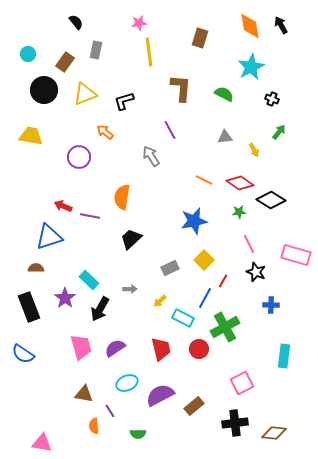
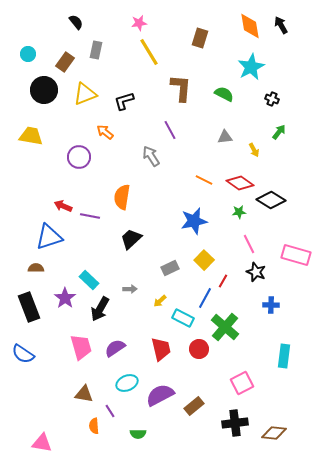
yellow line at (149, 52): rotated 24 degrees counterclockwise
green cross at (225, 327): rotated 20 degrees counterclockwise
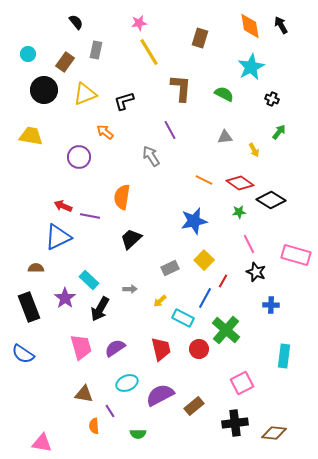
blue triangle at (49, 237): moved 9 px right; rotated 8 degrees counterclockwise
green cross at (225, 327): moved 1 px right, 3 px down
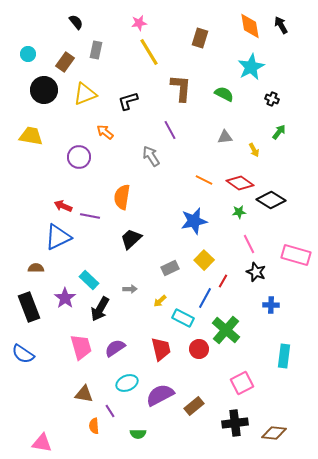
black L-shape at (124, 101): moved 4 px right
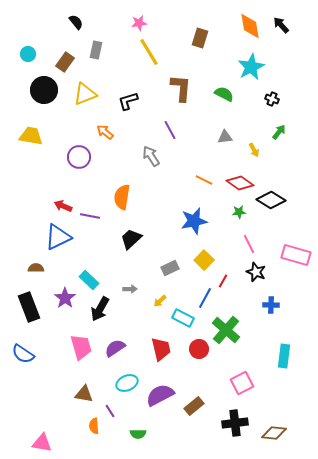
black arrow at (281, 25): rotated 12 degrees counterclockwise
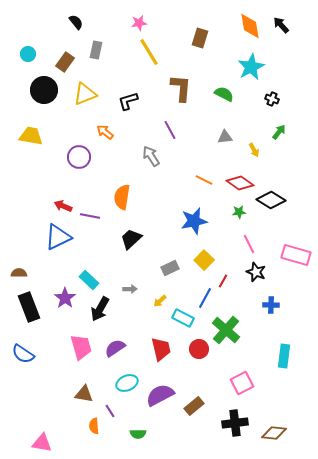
brown semicircle at (36, 268): moved 17 px left, 5 px down
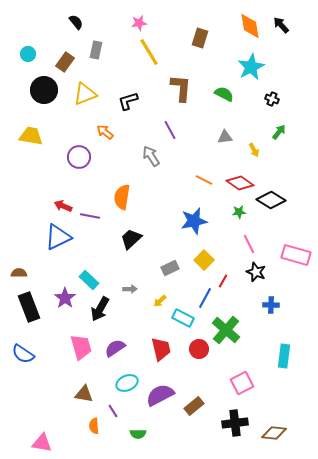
purple line at (110, 411): moved 3 px right
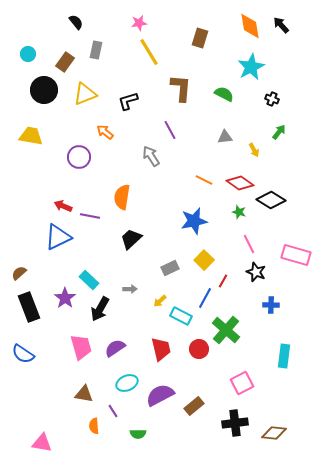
green star at (239, 212): rotated 24 degrees clockwise
brown semicircle at (19, 273): rotated 42 degrees counterclockwise
cyan rectangle at (183, 318): moved 2 px left, 2 px up
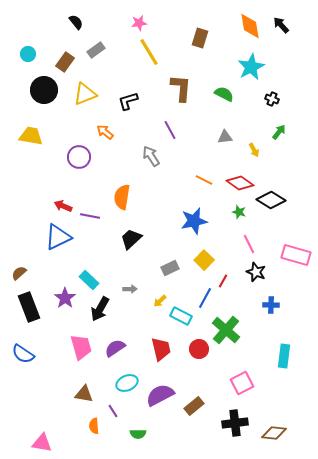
gray rectangle at (96, 50): rotated 42 degrees clockwise
